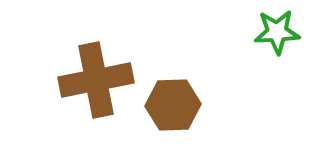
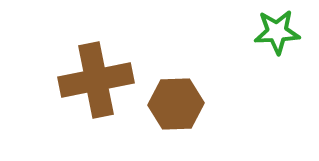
brown hexagon: moved 3 px right, 1 px up
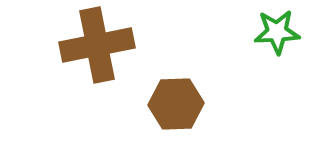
brown cross: moved 1 px right, 35 px up
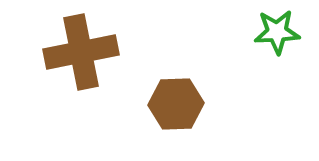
brown cross: moved 16 px left, 7 px down
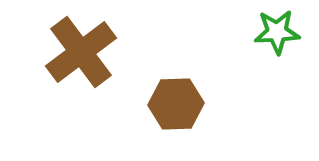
brown cross: rotated 26 degrees counterclockwise
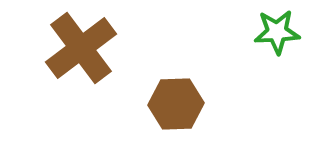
brown cross: moved 4 px up
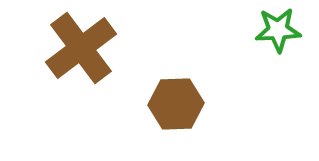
green star: moved 1 px right, 2 px up
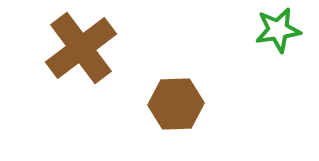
green star: rotated 6 degrees counterclockwise
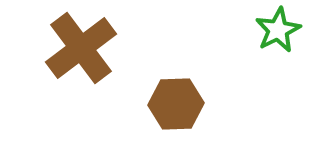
green star: rotated 18 degrees counterclockwise
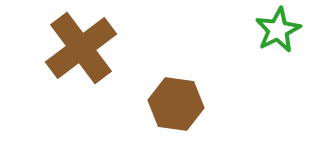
brown hexagon: rotated 10 degrees clockwise
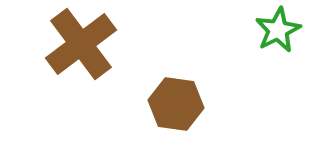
brown cross: moved 4 px up
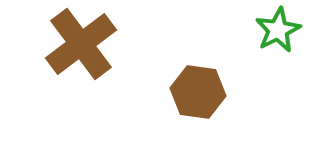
brown hexagon: moved 22 px right, 12 px up
